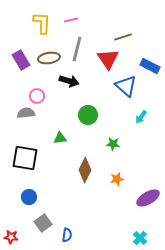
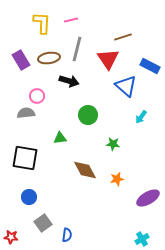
brown diamond: rotated 55 degrees counterclockwise
cyan cross: moved 2 px right, 1 px down; rotated 16 degrees clockwise
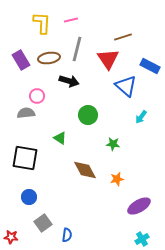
green triangle: rotated 40 degrees clockwise
purple ellipse: moved 9 px left, 8 px down
